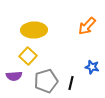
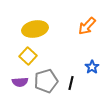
yellow ellipse: moved 1 px right, 1 px up; rotated 10 degrees counterclockwise
blue star: rotated 24 degrees clockwise
purple semicircle: moved 6 px right, 6 px down
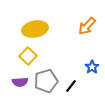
black line: moved 3 px down; rotated 24 degrees clockwise
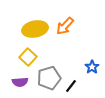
orange arrow: moved 22 px left
yellow square: moved 1 px down
gray pentagon: moved 3 px right, 3 px up
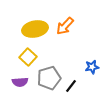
blue star: rotated 24 degrees clockwise
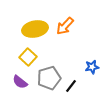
purple semicircle: rotated 42 degrees clockwise
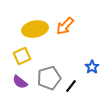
yellow square: moved 6 px left, 1 px up; rotated 24 degrees clockwise
blue star: rotated 24 degrees counterclockwise
